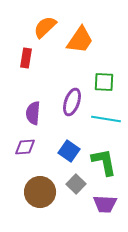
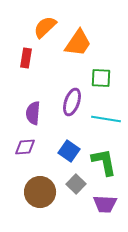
orange trapezoid: moved 2 px left, 3 px down
green square: moved 3 px left, 4 px up
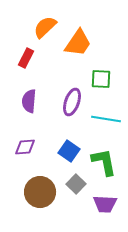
red rectangle: rotated 18 degrees clockwise
green square: moved 1 px down
purple semicircle: moved 4 px left, 12 px up
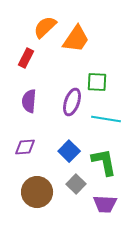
orange trapezoid: moved 2 px left, 4 px up
green square: moved 4 px left, 3 px down
blue square: rotated 10 degrees clockwise
brown circle: moved 3 px left
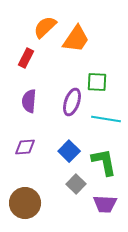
brown circle: moved 12 px left, 11 px down
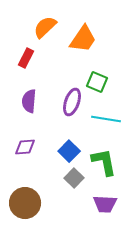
orange trapezoid: moved 7 px right
green square: rotated 20 degrees clockwise
gray square: moved 2 px left, 6 px up
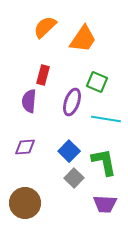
red rectangle: moved 17 px right, 17 px down; rotated 12 degrees counterclockwise
